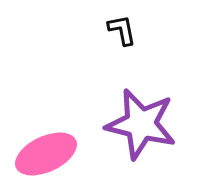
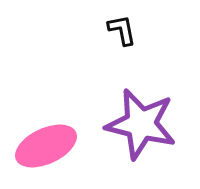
pink ellipse: moved 8 px up
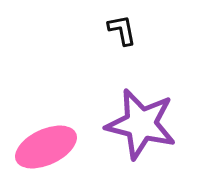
pink ellipse: moved 1 px down
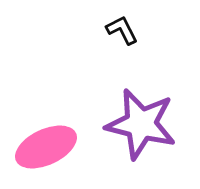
black L-shape: rotated 16 degrees counterclockwise
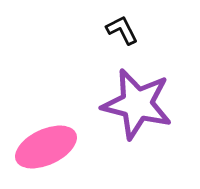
purple star: moved 4 px left, 20 px up
